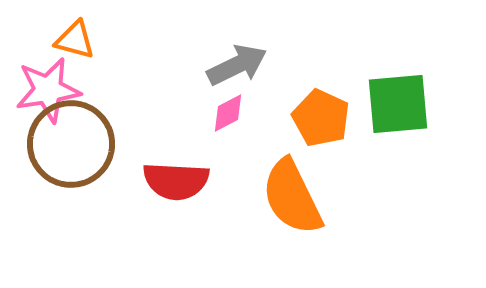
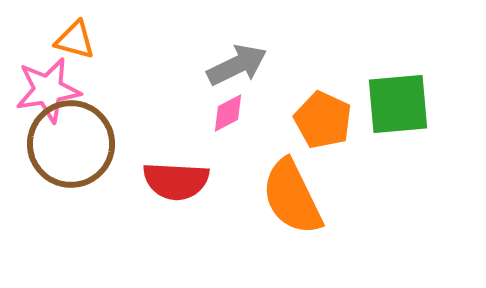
orange pentagon: moved 2 px right, 2 px down
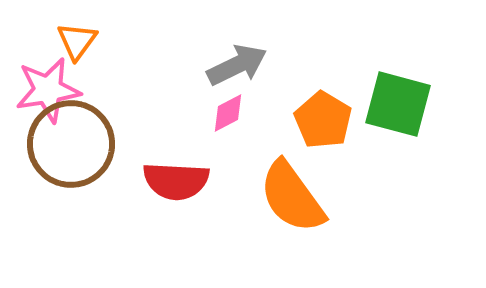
orange triangle: moved 2 px right, 1 px down; rotated 51 degrees clockwise
green square: rotated 20 degrees clockwise
orange pentagon: rotated 6 degrees clockwise
orange semicircle: rotated 10 degrees counterclockwise
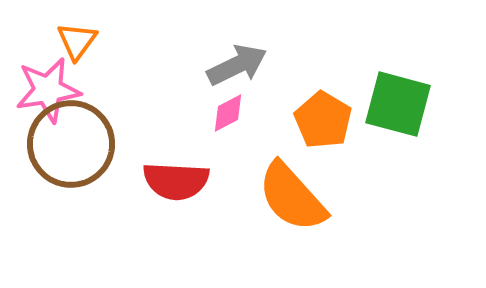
orange semicircle: rotated 6 degrees counterclockwise
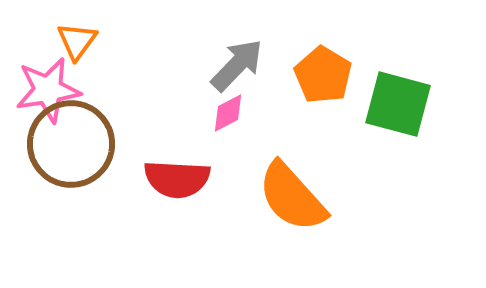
gray arrow: rotated 20 degrees counterclockwise
orange pentagon: moved 45 px up
red semicircle: moved 1 px right, 2 px up
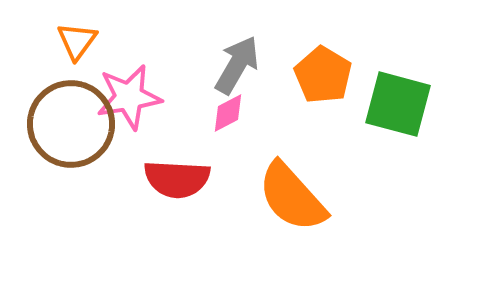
gray arrow: rotated 14 degrees counterclockwise
pink star: moved 81 px right, 7 px down
brown circle: moved 20 px up
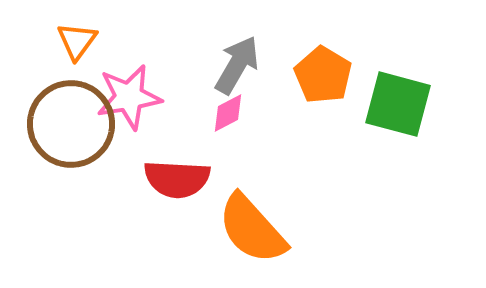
orange semicircle: moved 40 px left, 32 px down
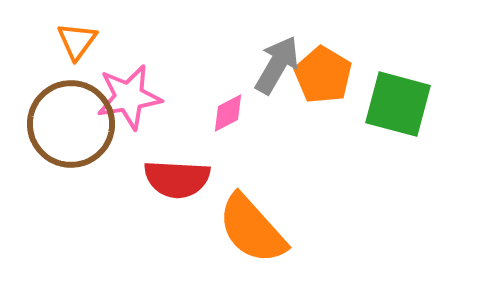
gray arrow: moved 40 px right
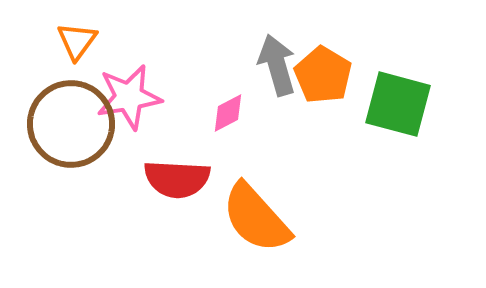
gray arrow: rotated 46 degrees counterclockwise
orange semicircle: moved 4 px right, 11 px up
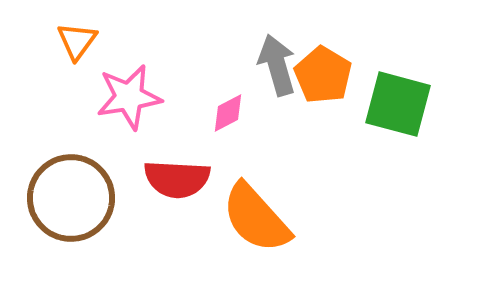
brown circle: moved 74 px down
